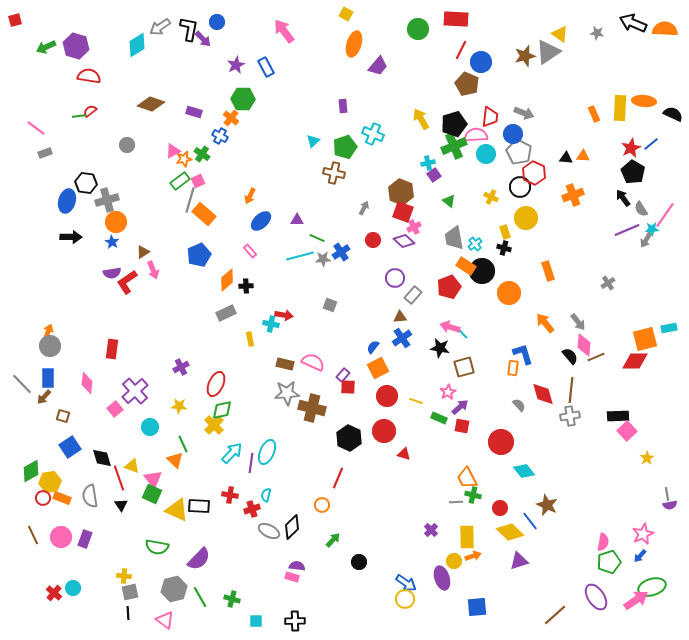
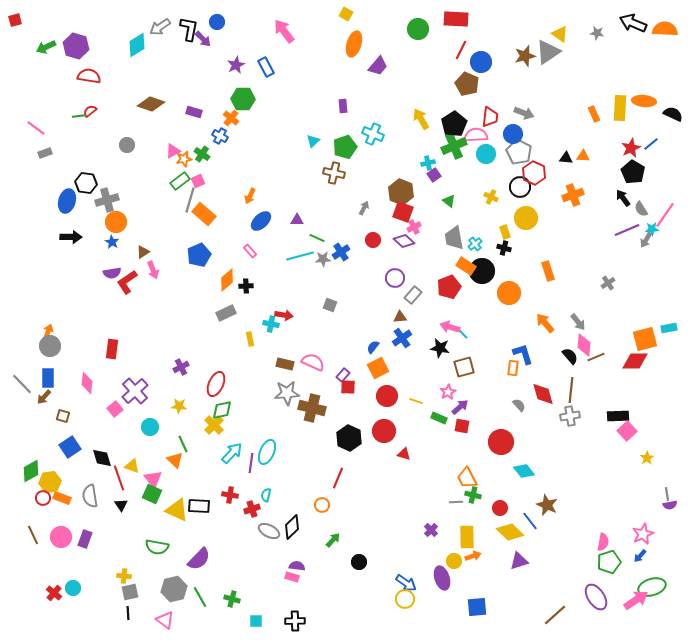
black pentagon at (454, 124): rotated 15 degrees counterclockwise
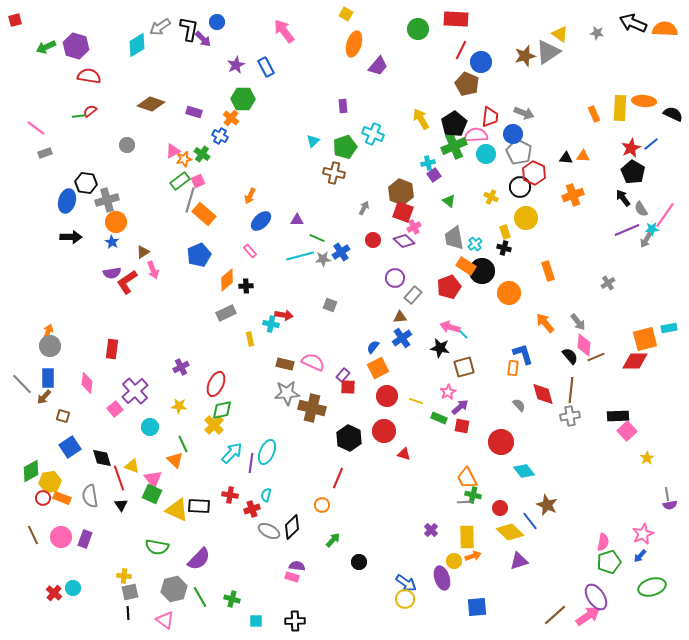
gray line at (456, 502): moved 8 px right
pink arrow at (636, 600): moved 48 px left, 16 px down
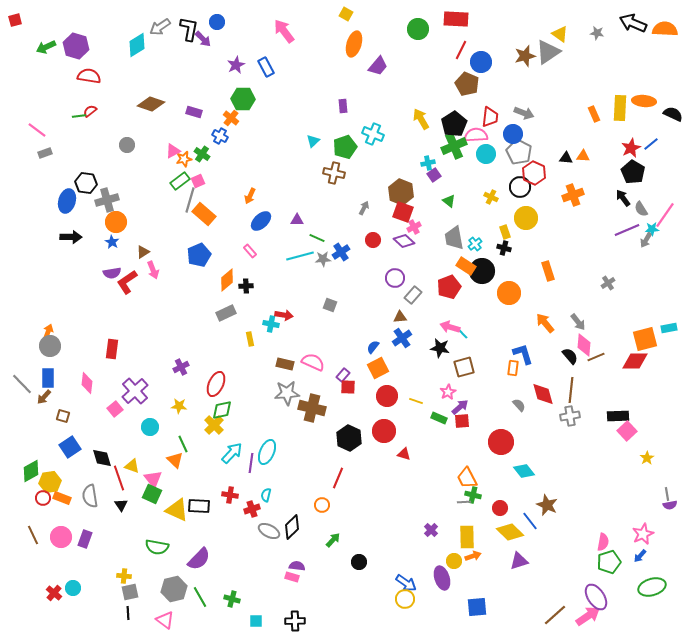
pink line at (36, 128): moved 1 px right, 2 px down
red square at (462, 426): moved 5 px up; rotated 14 degrees counterclockwise
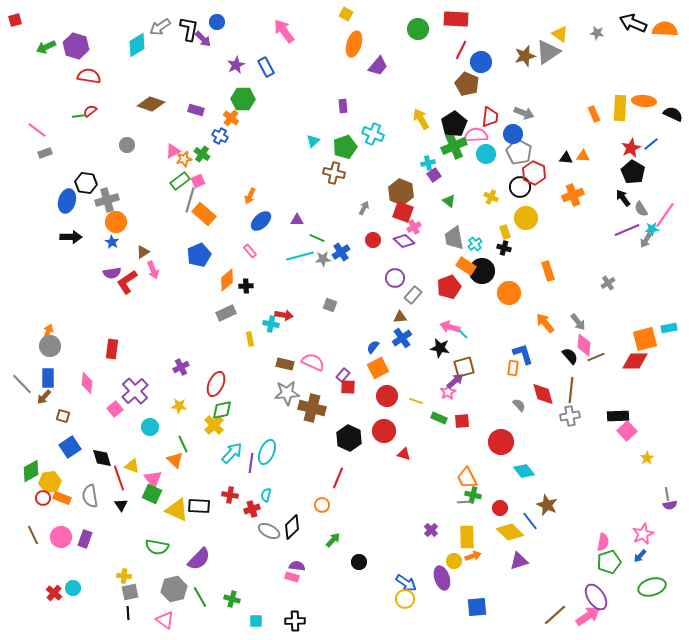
purple rectangle at (194, 112): moved 2 px right, 2 px up
purple arrow at (460, 407): moved 5 px left, 26 px up
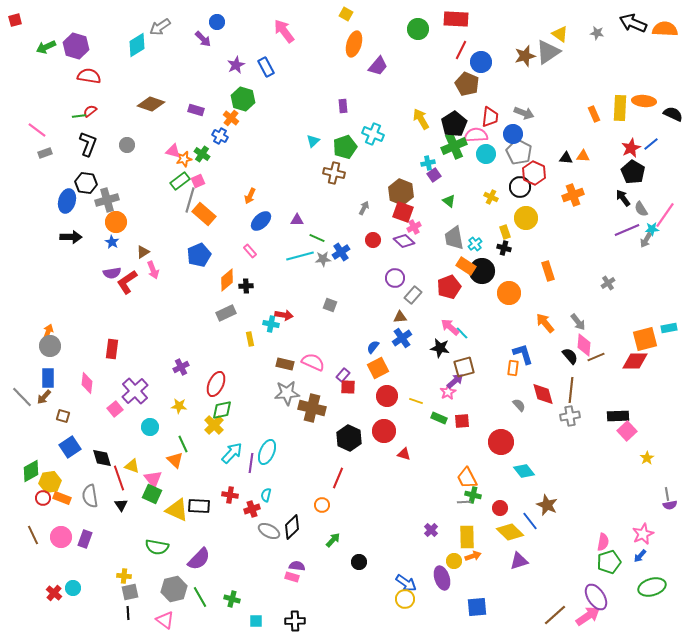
black L-shape at (189, 29): moved 101 px left, 115 px down; rotated 10 degrees clockwise
green hexagon at (243, 99): rotated 15 degrees clockwise
pink triangle at (173, 151): rotated 42 degrees clockwise
pink arrow at (450, 327): rotated 24 degrees clockwise
gray line at (22, 384): moved 13 px down
